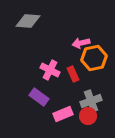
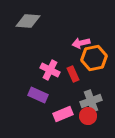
purple rectangle: moved 1 px left, 2 px up; rotated 12 degrees counterclockwise
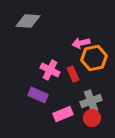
red circle: moved 4 px right, 2 px down
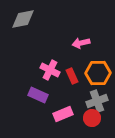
gray diamond: moved 5 px left, 2 px up; rotated 15 degrees counterclockwise
orange hexagon: moved 4 px right, 15 px down; rotated 10 degrees clockwise
red rectangle: moved 1 px left, 2 px down
gray cross: moved 6 px right
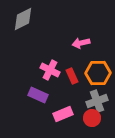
gray diamond: rotated 15 degrees counterclockwise
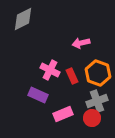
orange hexagon: rotated 20 degrees clockwise
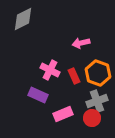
red rectangle: moved 2 px right
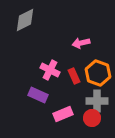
gray diamond: moved 2 px right, 1 px down
gray cross: rotated 20 degrees clockwise
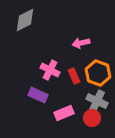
gray cross: rotated 25 degrees clockwise
pink rectangle: moved 1 px right, 1 px up
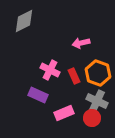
gray diamond: moved 1 px left, 1 px down
